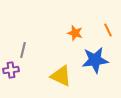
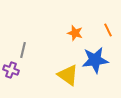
purple cross: rotated 28 degrees clockwise
yellow triangle: moved 7 px right, 1 px up; rotated 10 degrees clockwise
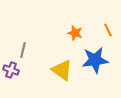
yellow triangle: moved 6 px left, 5 px up
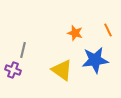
purple cross: moved 2 px right
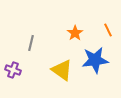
orange star: rotated 21 degrees clockwise
gray line: moved 8 px right, 7 px up
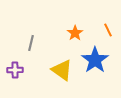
blue star: rotated 28 degrees counterclockwise
purple cross: moved 2 px right; rotated 21 degrees counterclockwise
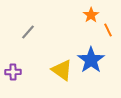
orange star: moved 16 px right, 18 px up
gray line: moved 3 px left, 11 px up; rotated 28 degrees clockwise
blue star: moved 4 px left
purple cross: moved 2 px left, 2 px down
